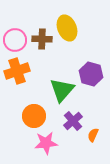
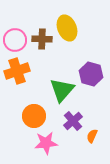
orange semicircle: moved 1 px left, 1 px down
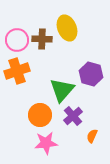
pink circle: moved 2 px right
orange circle: moved 6 px right, 1 px up
purple cross: moved 5 px up
